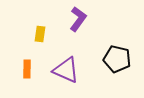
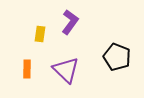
purple L-shape: moved 8 px left, 3 px down
black pentagon: moved 2 px up; rotated 8 degrees clockwise
purple triangle: rotated 20 degrees clockwise
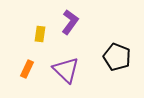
orange rectangle: rotated 24 degrees clockwise
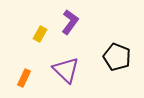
yellow rectangle: rotated 21 degrees clockwise
orange rectangle: moved 3 px left, 9 px down
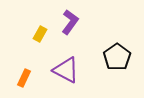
black pentagon: rotated 16 degrees clockwise
purple triangle: rotated 16 degrees counterclockwise
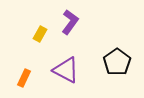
black pentagon: moved 5 px down
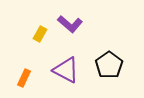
purple L-shape: moved 2 px down; rotated 95 degrees clockwise
black pentagon: moved 8 px left, 3 px down
